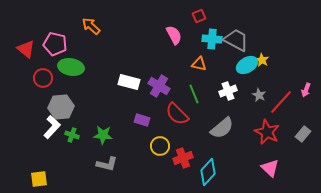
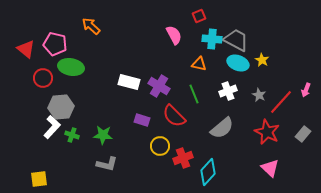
cyan ellipse: moved 9 px left, 2 px up; rotated 50 degrees clockwise
red semicircle: moved 3 px left, 2 px down
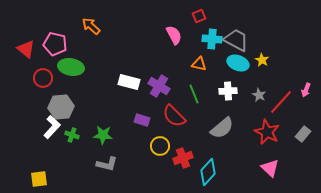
white cross: rotated 18 degrees clockwise
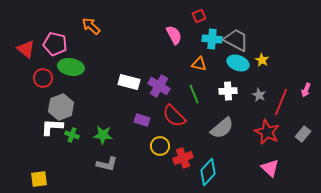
red line: rotated 20 degrees counterclockwise
gray hexagon: rotated 15 degrees counterclockwise
white L-shape: rotated 130 degrees counterclockwise
